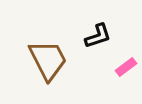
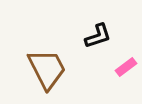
brown trapezoid: moved 1 px left, 9 px down
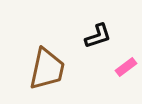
brown trapezoid: rotated 39 degrees clockwise
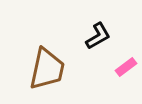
black L-shape: rotated 12 degrees counterclockwise
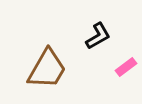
brown trapezoid: rotated 18 degrees clockwise
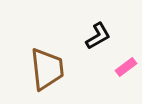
brown trapezoid: rotated 36 degrees counterclockwise
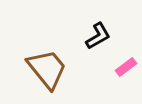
brown trapezoid: rotated 33 degrees counterclockwise
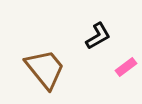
brown trapezoid: moved 2 px left
